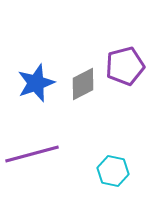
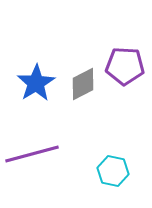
purple pentagon: rotated 18 degrees clockwise
blue star: rotated 12 degrees counterclockwise
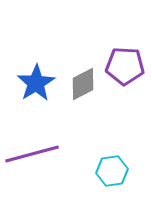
cyan hexagon: moved 1 px left; rotated 20 degrees counterclockwise
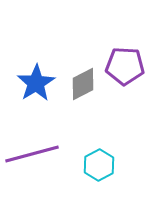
cyan hexagon: moved 13 px left, 6 px up; rotated 20 degrees counterclockwise
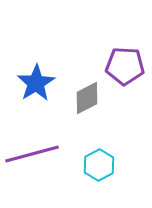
gray diamond: moved 4 px right, 14 px down
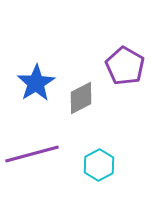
purple pentagon: rotated 27 degrees clockwise
gray diamond: moved 6 px left
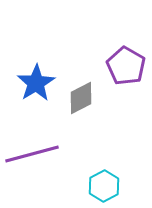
purple pentagon: moved 1 px right
cyan hexagon: moved 5 px right, 21 px down
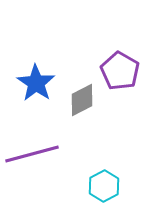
purple pentagon: moved 6 px left, 5 px down
blue star: rotated 6 degrees counterclockwise
gray diamond: moved 1 px right, 2 px down
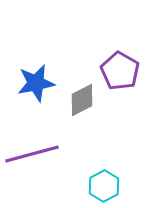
blue star: rotated 27 degrees clockwise
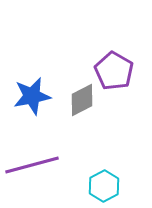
purple pentagon: moved 6 px left
blue star: moved 4 px left, 13 px down
purple line: moved 11 px down
